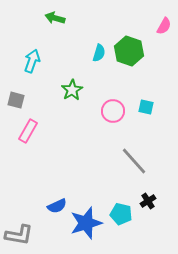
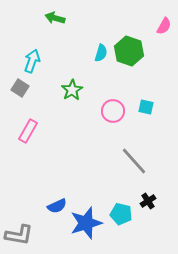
cyan semicircle: moved 2 px right
gray square: moved 4 px right, 12 px up; rotated 18 degrees clockwise
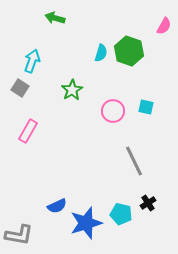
gray line: rotated 16 degrees clockwise
black cross: moved 2 px down
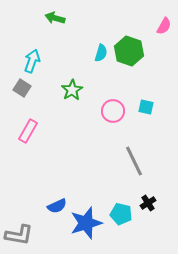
gray square: moved 2 px right
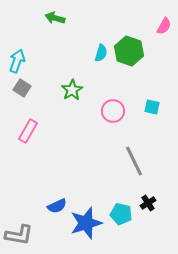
cyan arrow: moved 15 px left
cyan square: moved 6 px right
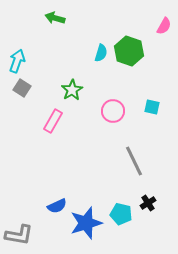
pink rectangle: moved 25 px right, 10 px up
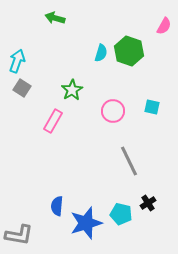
gray line: moved 5 px left
blue semicircle: rotated 120 degrees clockwise
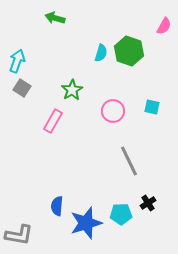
cyan pentagon: rotated 15 degrees counterclockwise
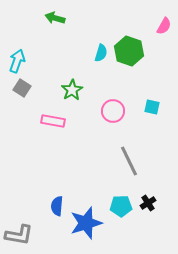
pink rectangle: rotated 70 degrees clockwise
cyan pentagon: moved 8 px up
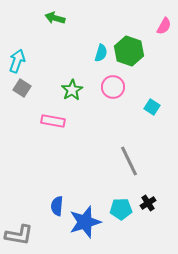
cyan square: rotated 21 degrees clockwise
pink circle: moved 24 px up
cyan pentagon: moved 3 px down
blue star: moved 1 px left, 1 px up
